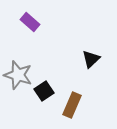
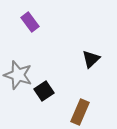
purple rectangle: rotated 12 degrees clockwise
brown rectangle: moved 8 px right, 7 px down
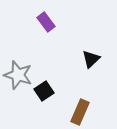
purple rectangle: moved 16 px right
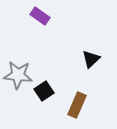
purple rectangle: moved 6 px left, 6 px up; rotated 18 degrees counterclockwise
gray star: rotated 12 degrees counterclockwise
brown rectangle: moved 3 px left, 7 px up
